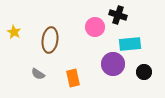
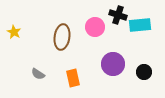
brown ellipse: moved 12 px right, 3 px up
cyan rectangle: moved 10 px right, 19 px up
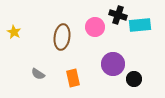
black circle: moved 10 px left, 7 px down
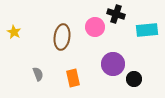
black cross: moved 2 px left, 1 px up
cyan rectangle: moved 7 px right, 5 px down
gray semicircle: rotated 144 degrees counterclockwise
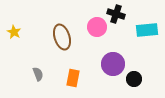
pink circle: moved 2 px right
brown ellipse: rotated 25 degrees counterclockwise
orange rectangle: rotated 24 degrees clockwise
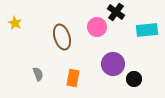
black cross: moved 2 px up; rotated 18 degrees clockwise
yellow star: moved 1 px right, 9 px up
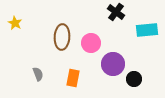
pink circle: moved 6 px left, 16 px down
brown ellipse: rotated 20 degrees clockwise
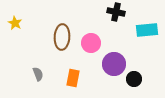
black cross: rotated 24 degrees counterclockwise
purple circle: moved 1 px right
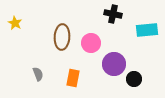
black cross: moved 3 px left, 2 px down
